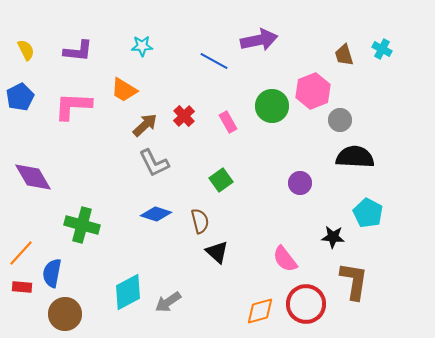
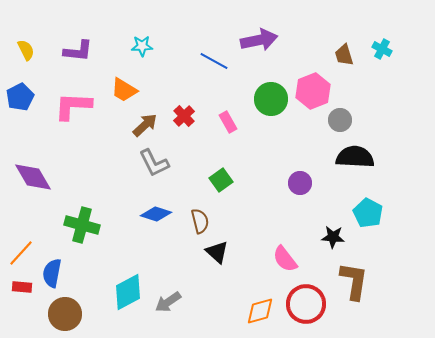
green circle: moved 1 px left, 7 px up
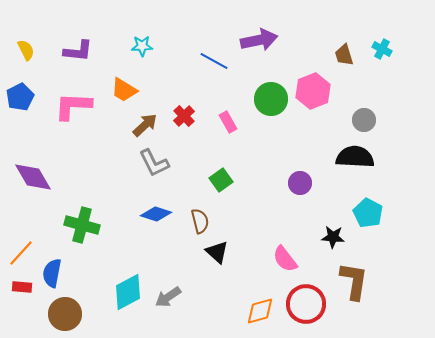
gray circle: moved 24 px right
gray arrow: moved 5 px up
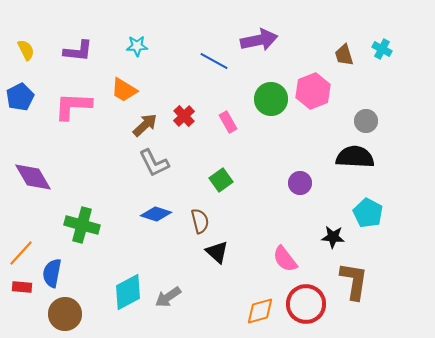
cyan star: moved 5 px left
gray circle: moved 2 px right, 1 px down
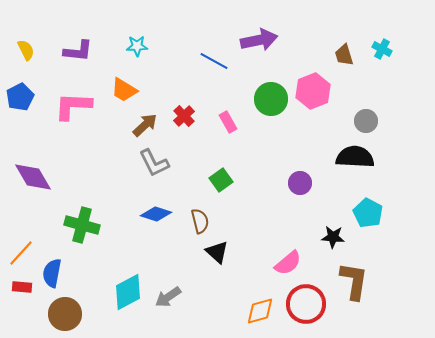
pink semicircle: moved 3 px right, 4 px down; rotated 92 degrees counterclockwise
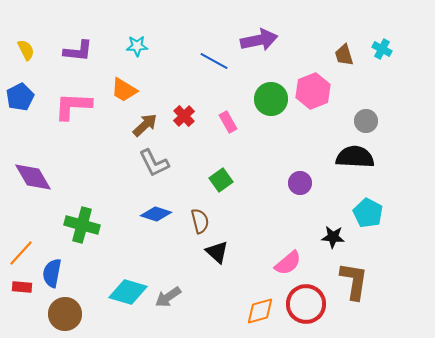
cyan diamond: rotated 45 degrees clockwise
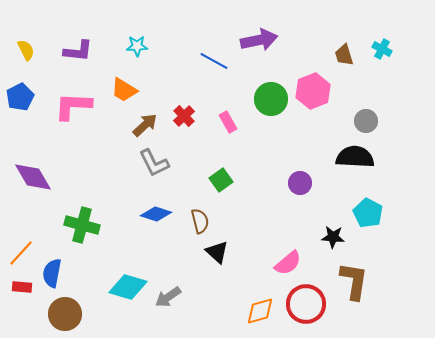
cyan diamond: moved 5 px up
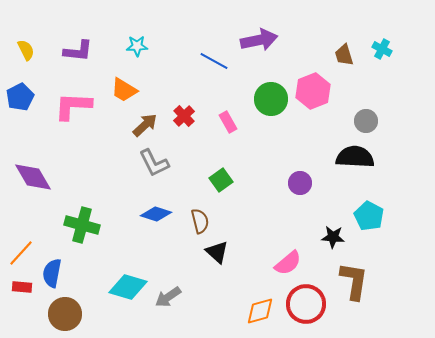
cyan pentagon: moved 1 px right, 3 px down
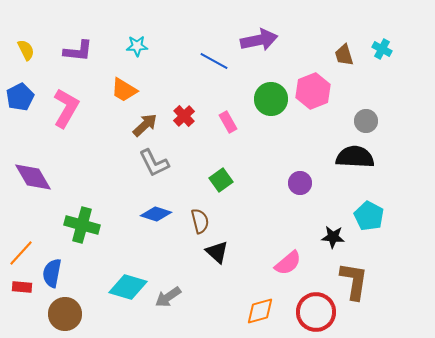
pink L-shape: moved 7 px left, 2 px down; rotated 117 degrees clockwise
red circle: moved 10 px right, 8 px down
